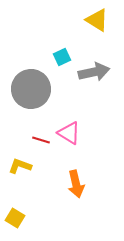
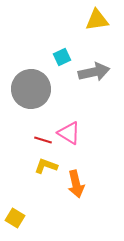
yellow triangle: rotated 40 degrees counterclockwise
red line: moved 2 px right
yellow L-shape: moved 26 px right
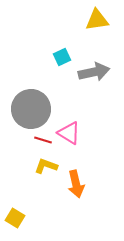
gray circle: moved 20 px down
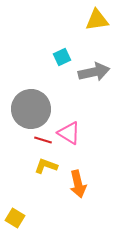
orange arrow: moved 2 px right
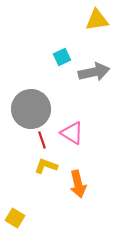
pink triangle: moved 3 px right
red line: moved 1 px left; rotated 54 degrees clockwise
